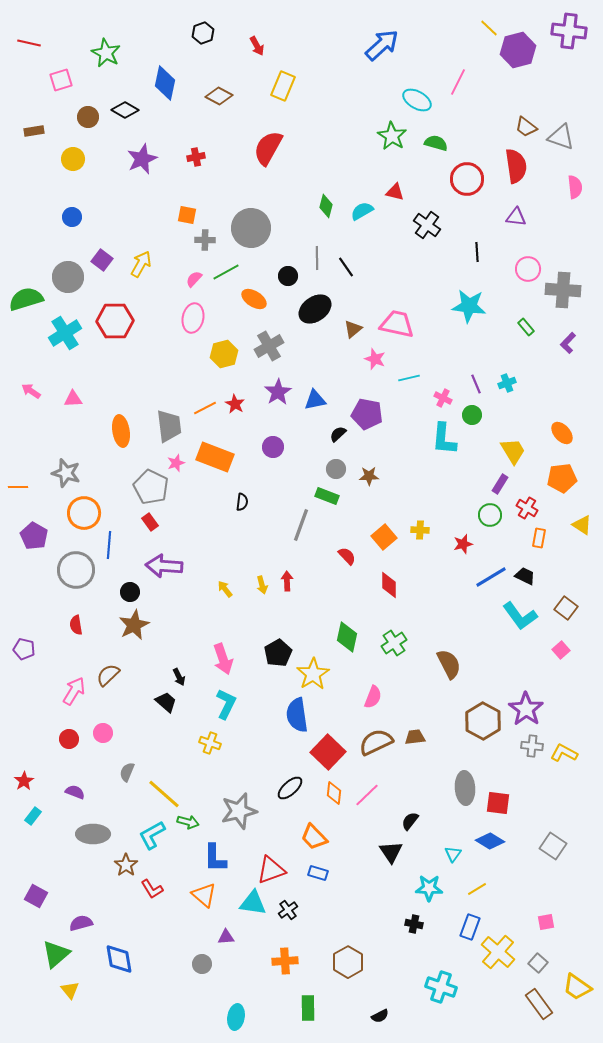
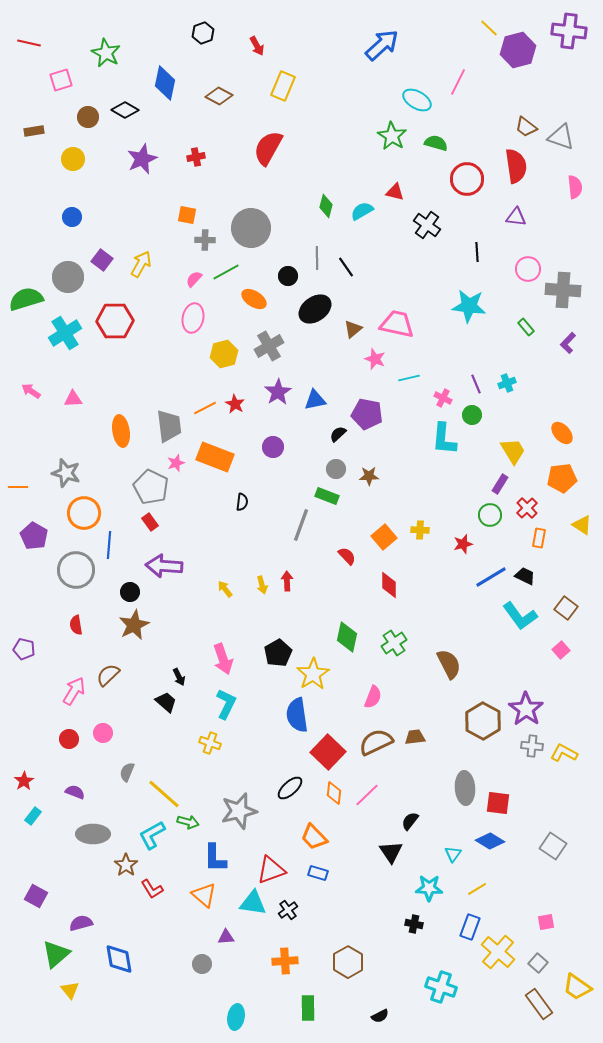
red cross at (527, 508): rotated 15 degrees clockwise
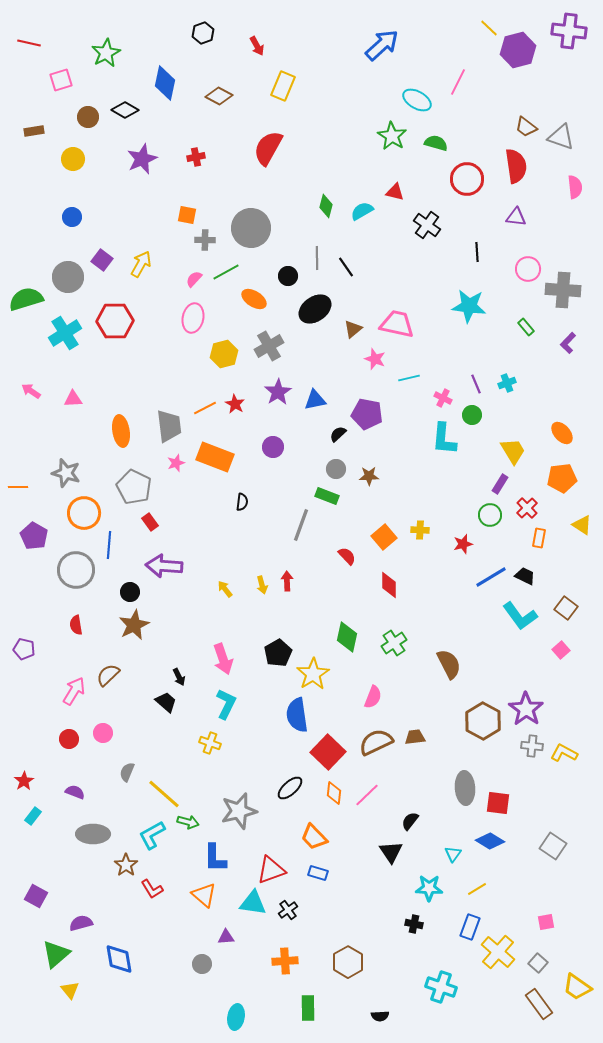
green star at (106, 53): rotated 16 degrees clockwise
gray pentagon at (151, 487): moved 17 px left
black semicircle at (380, 1016): rotated 24 degrees clockwise
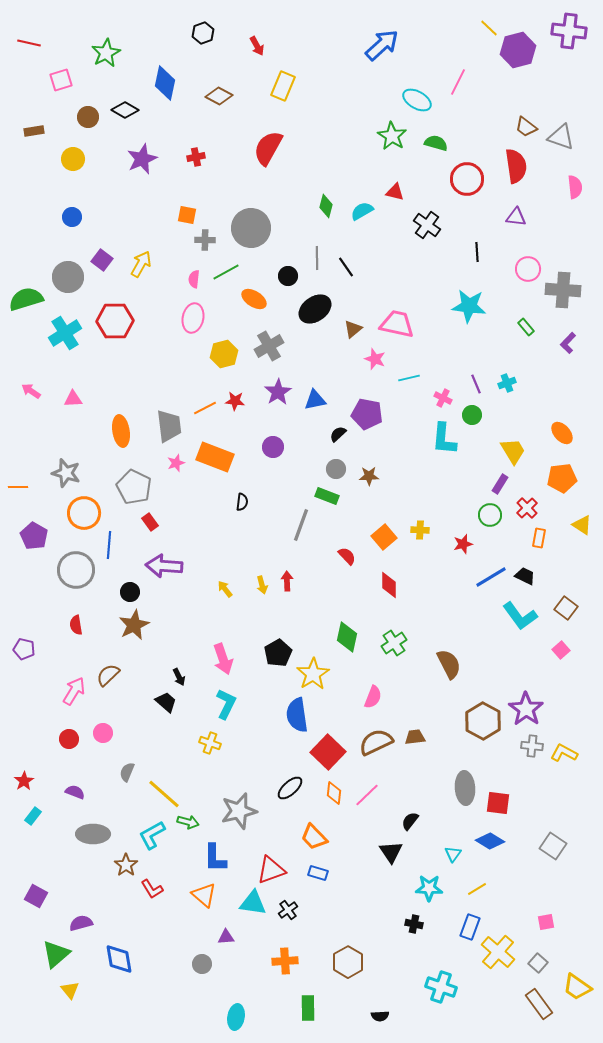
pink semicircle at (194, 279): rotated 36 degrees counterclockwise
red star at (235, 404): moved 3 px up; rotated 24 degrees counterclockwise
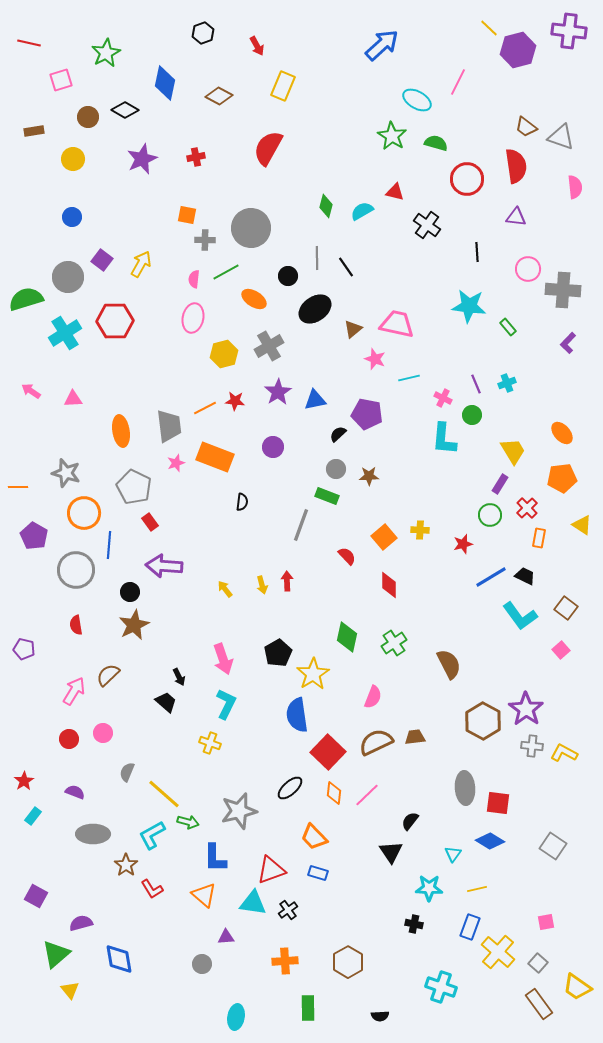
green rectangle at (526, 327): moved 18 px left
yellow line at (477, 889): rotated 18 degrees clockwise
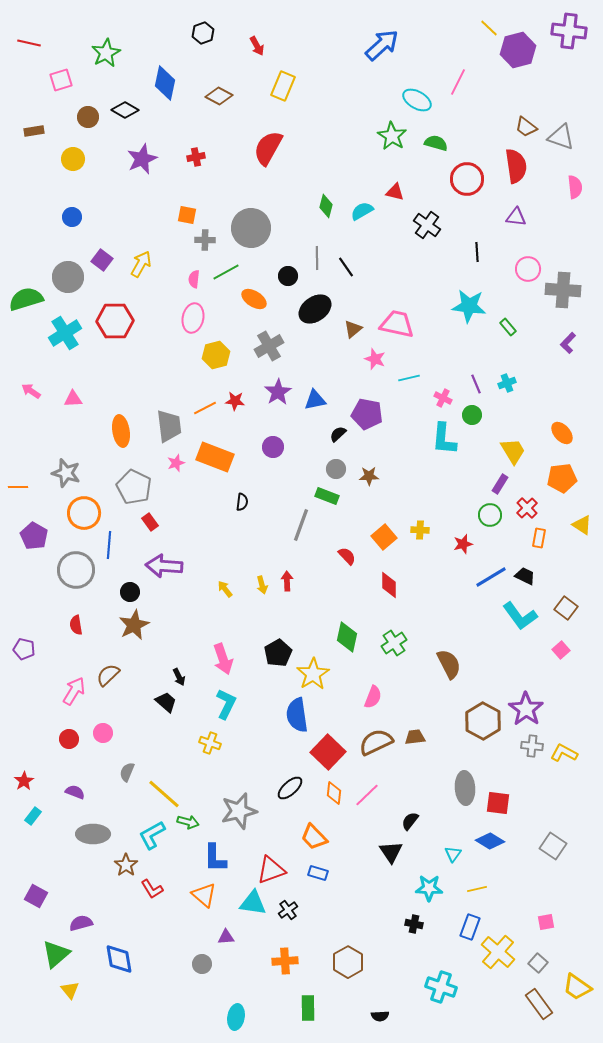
yellow hexagon at (224, 354): moved 8 px left, 1 px down
